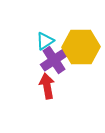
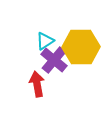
purple cross: rotated 16 degrees counterclockwise
red arrow: moved 10 px left, 2 px up
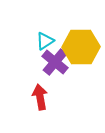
purple cross: moved 1 px right, 2 px down
red arrow: moved 3 px right, 13 px down
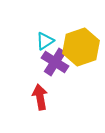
yellow hexagon: rotated 18 degrees counterclockwise
purple cross: rotated 8 degrees counterclockwise
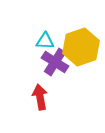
cyan triangle: rotated 36 degrees clockwise
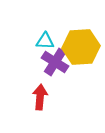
yellow hexagon: rotated 15 degrees clockwise
red arrow: rotated 15 degrees clockwise
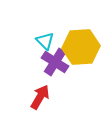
cyan triangle: rotated 42 degrees clockwise
red arrow: rotated 25 degrees clockwise
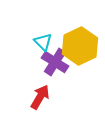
cyan triangle: moved 2 px left, 1 px down
yellow hexagon: moved 1 px left, 1 px up; rotated 21 degrees counterclockwise
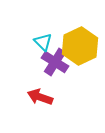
red arrow: rotated 100 degrees counterclockwise
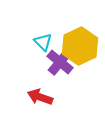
purple cross: moved 5 px right; rotated 8 degrees clockwise
